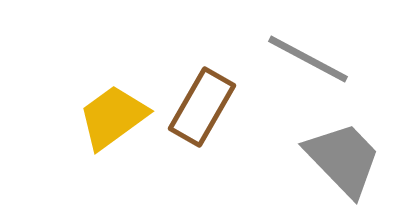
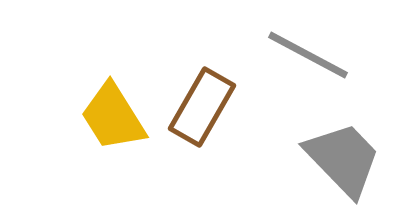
gray line: moved 4 px up
yellow trapezoid: rotated 86 degrees counterclockwise
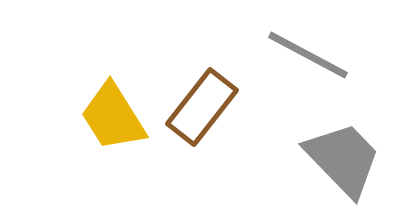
brown rectangle: rotated 8 degrees clockwise
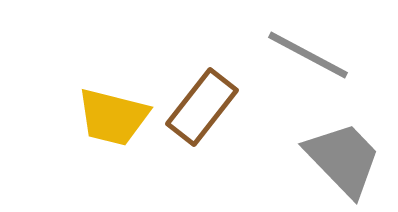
yellow trapezoid: rotated 44 degrees counterclockwise
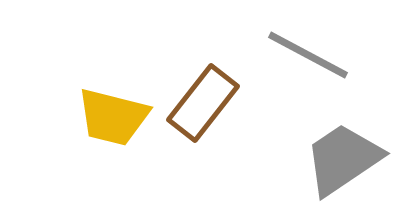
brown rectangle: moved 1 px right, 4 px up
gray trapezoid: rotated 80 degrees counterclockwise
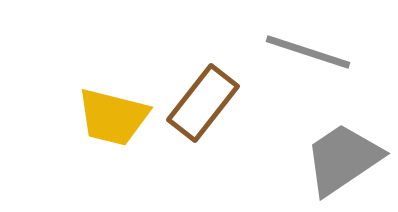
gray line: moved 3 px up; rotated 10 degrees counterclockwise
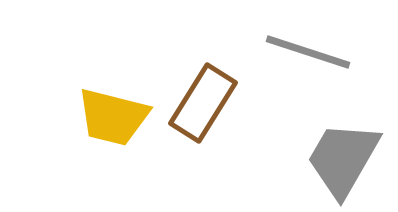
brown rectangle: rotated 6 degrees counterclockwise
gray trapezoid: rotated 26 degrees counterclockwise
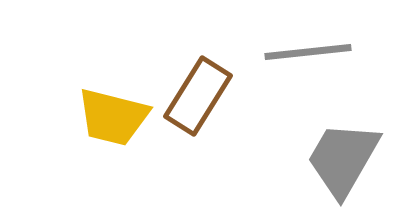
gray line: rotated 24 degrees counterclockwise
brown rectangle: moved 5 px left, 7 px up
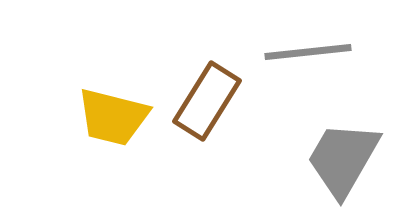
brown rectangle: moved 9 px right, 5 px down
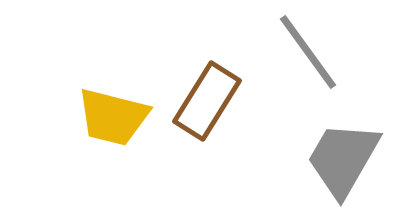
gray line: rotated 60 degrees clockwise
